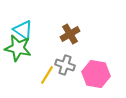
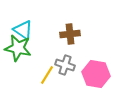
brown cross: rotated 24 degrees clockwise
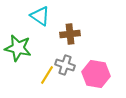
cyan triangle: moved 17 px right, 14 px up
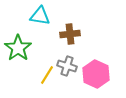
cyan triangle: rotated 25 degrees counterclockwise
green star: rotated 24 degrees clockwise
gray cross: moved 2 px right, 1 px down
pink hexagon: rotated 16 degrees clockwise
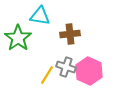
green star: moved 10 px up
gray cross: moved 1 px left, 1 px down
pink hexagon: moved 7 px left, 3 px up
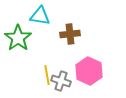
gray cross: moved 5 px left, 14 px down
yellow line: rotated 42 degrees counterclockwise
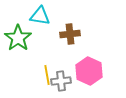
gray cross: rotated 24 degrees counterclockwise
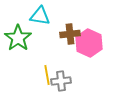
pink hexagon: moved 28 px up
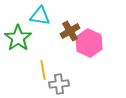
brown cross: moved 3 px up; rotated 24 degrees counterclockwise
yellow line: moved 4 px left, 5 px up
gray cross: moved 2 px left, 3 px down
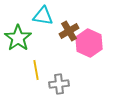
cyan triangle: moved 3 px right
brown cross: moved 1 px left
yellow line: moved 7 px left
